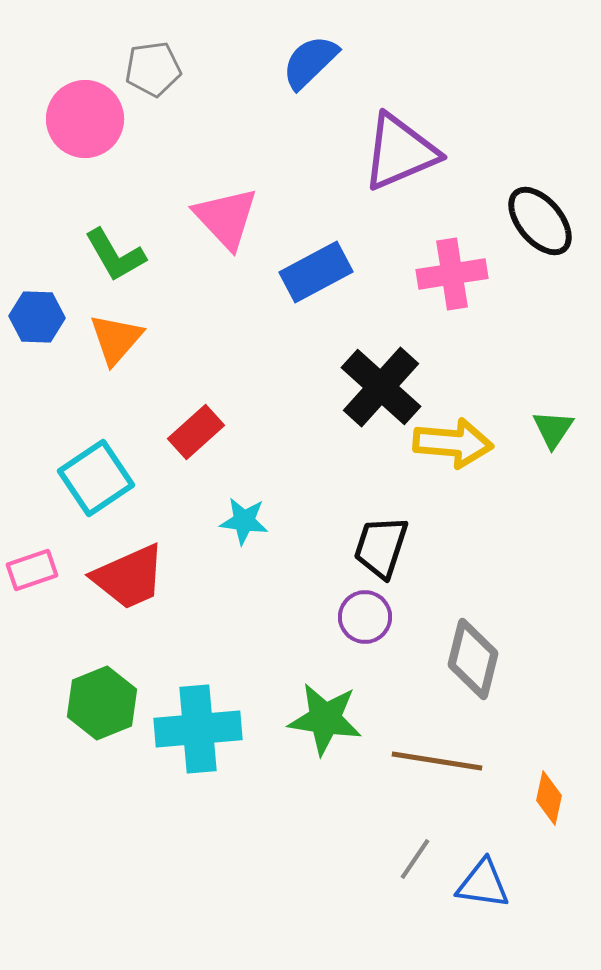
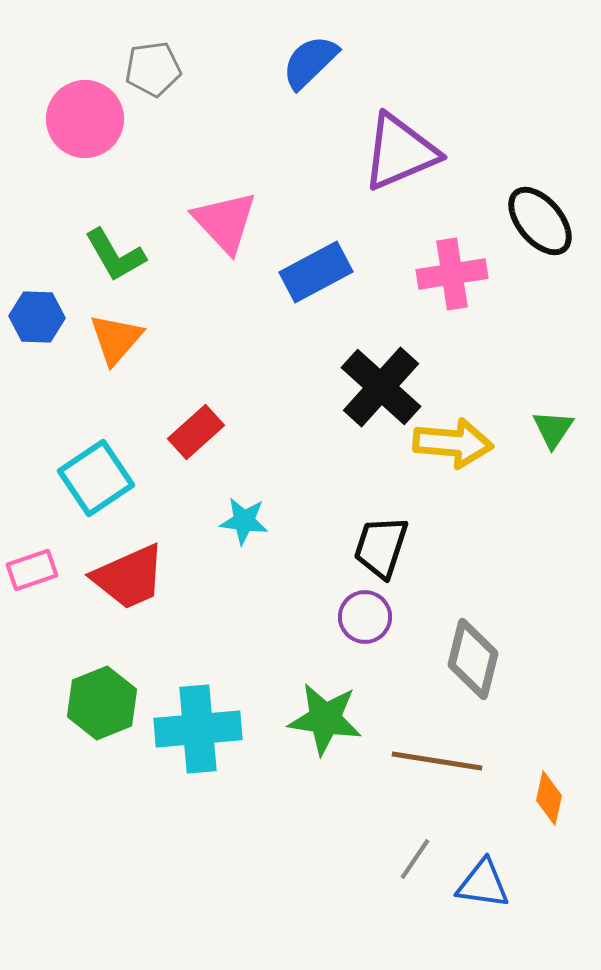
pink triangle: moved 1 px left, 4 px down
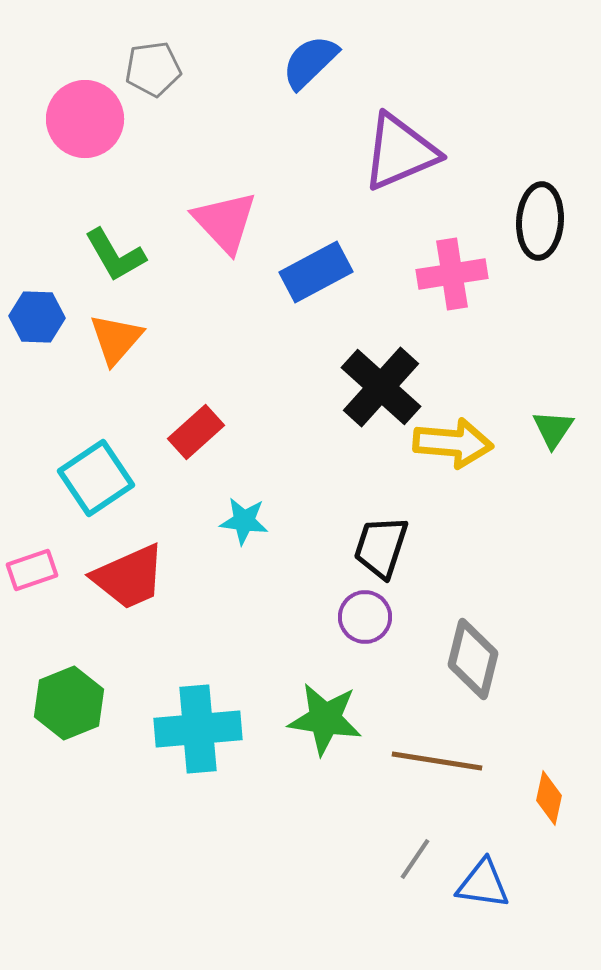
black ellipse: rotated 44 degrees clockwise
green hexagon: moved 33 px left
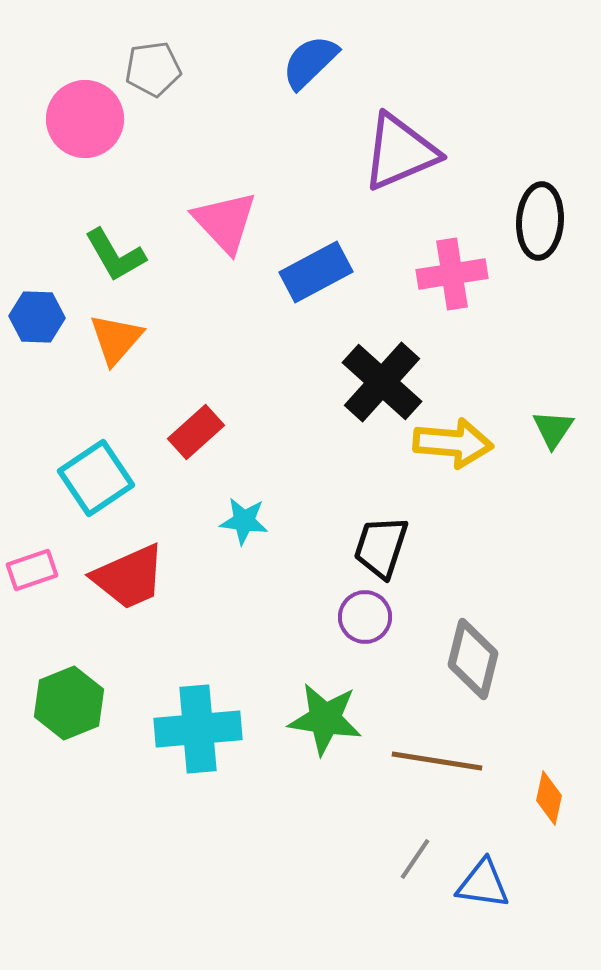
black cross: moved 1 px right, 5 px up
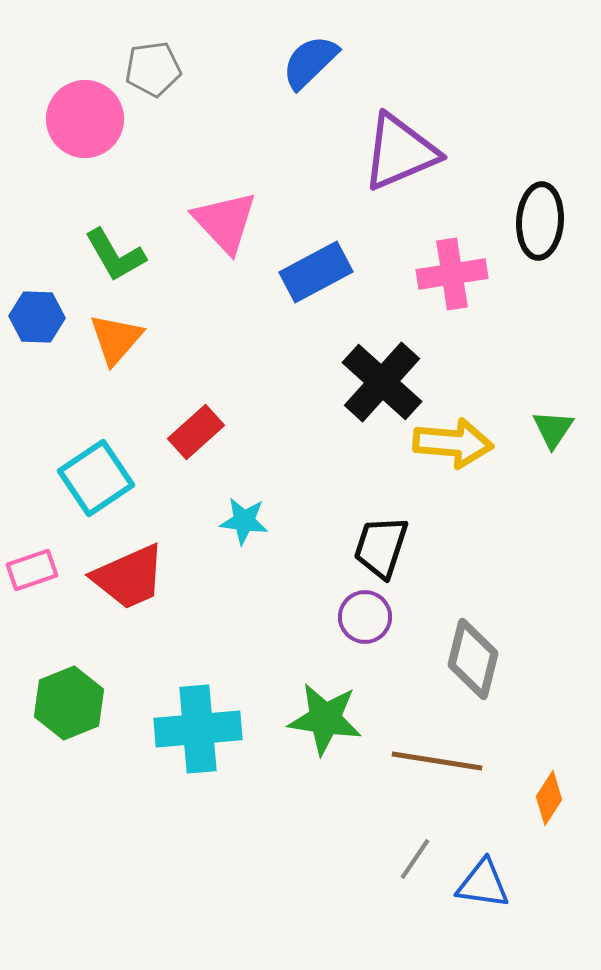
orange diamond: rotated 20 degrees clockwise
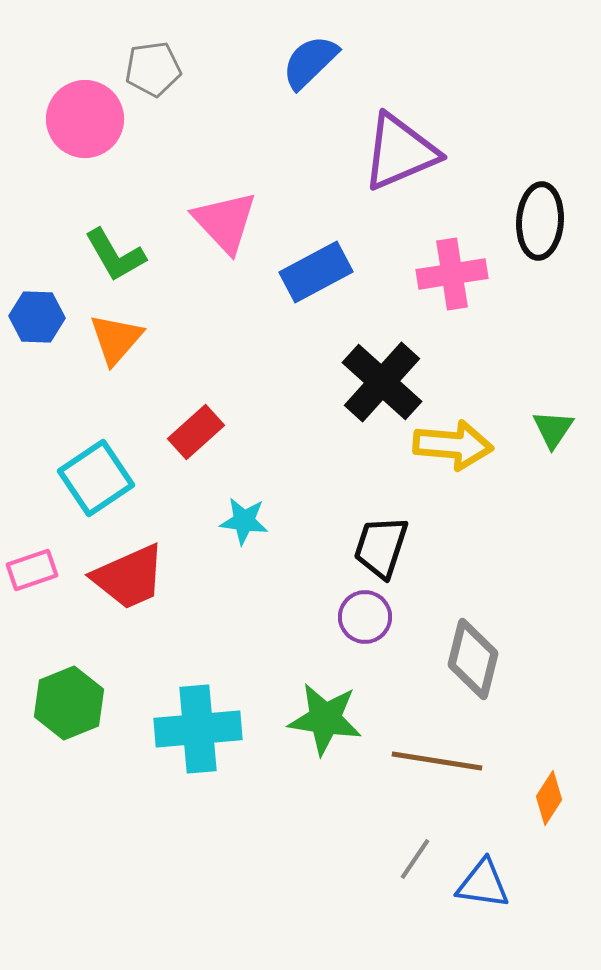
yellow arrow: moved 2 px down
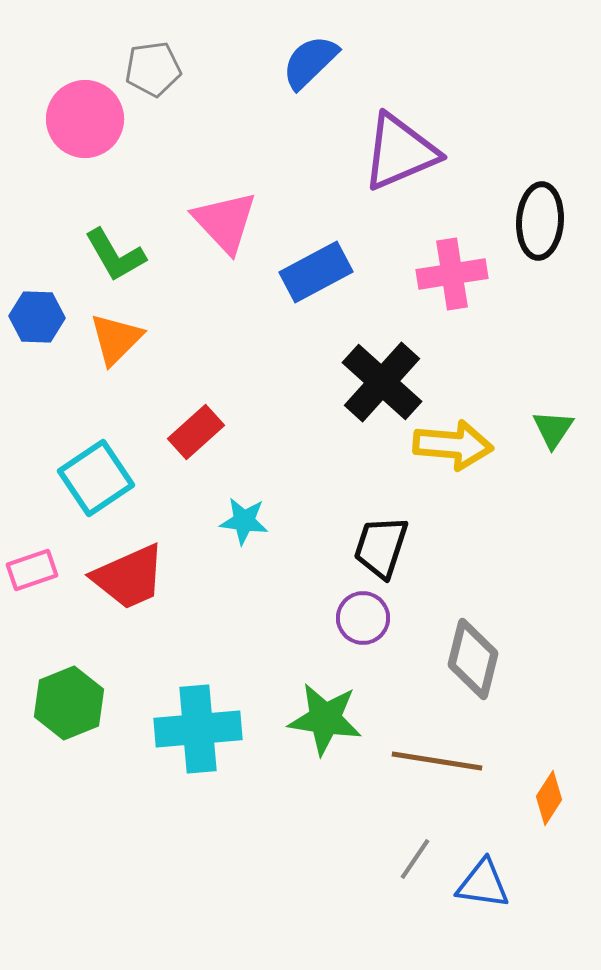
orange triangle: rotated 4 degrees clockwise
purple circle: moved 2 px left, 1 px down
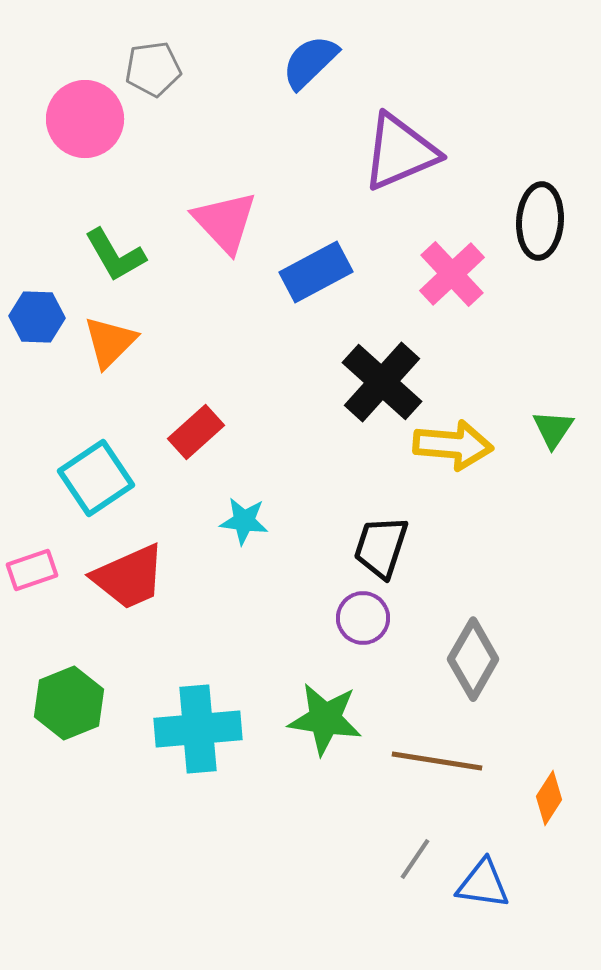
pink cross: rotated 34 degrees counterclockwise
orange triangle: moved 6 px left, 3 px down
gray diamond: rotated 16 degrees clockwise
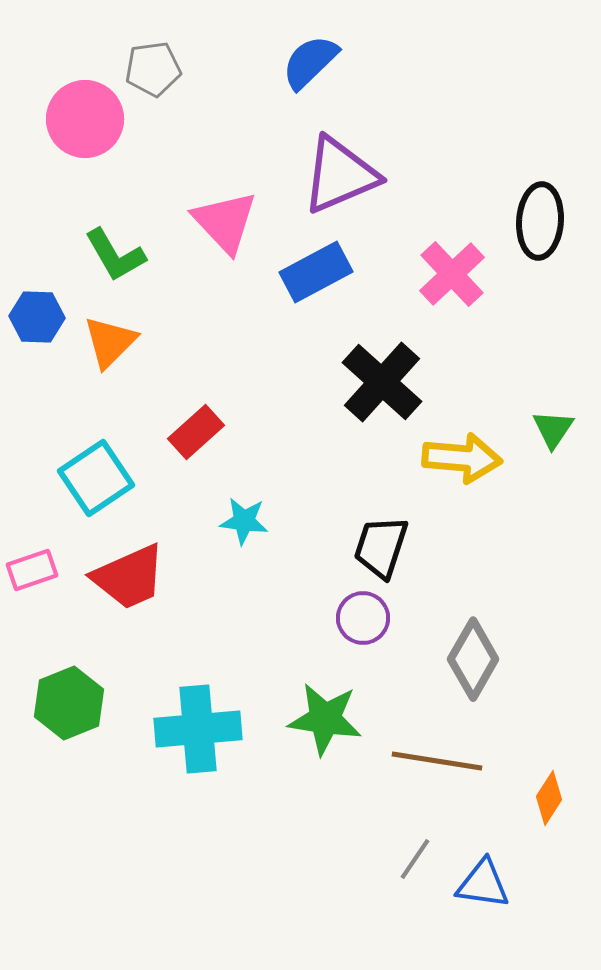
purple triangle: moved 60 px left, 23 px down
yellow arrow: moved 9 px right, 13 px down
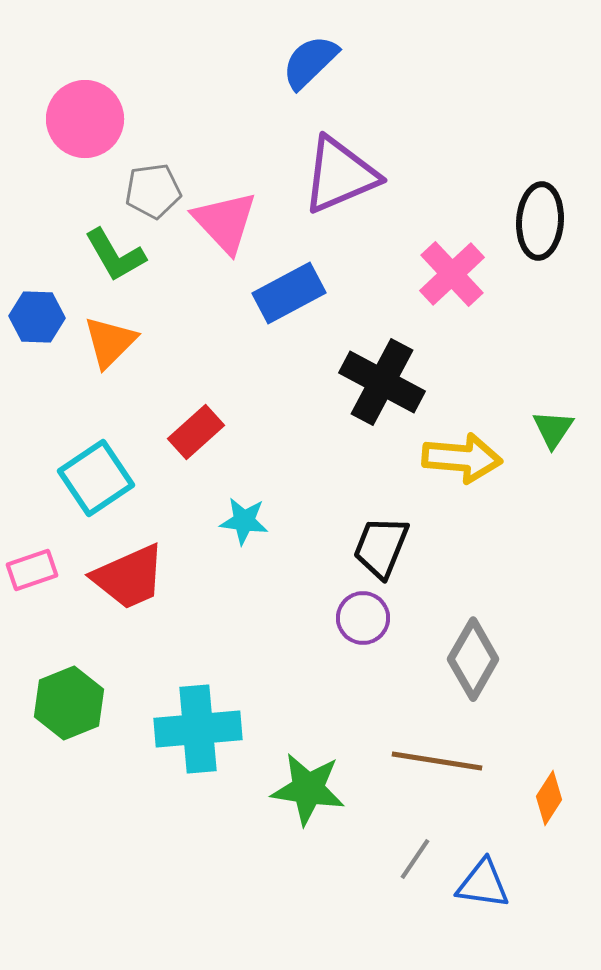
gray pentagon: moved 122 px down
blue rectangle: moved 27 px left, 21 px down
black cross: rotated 14 degrees counterclockwise
black trapezoid: rotated 4 degrees clockwise
green star: moved 17 px left, 70 px down
